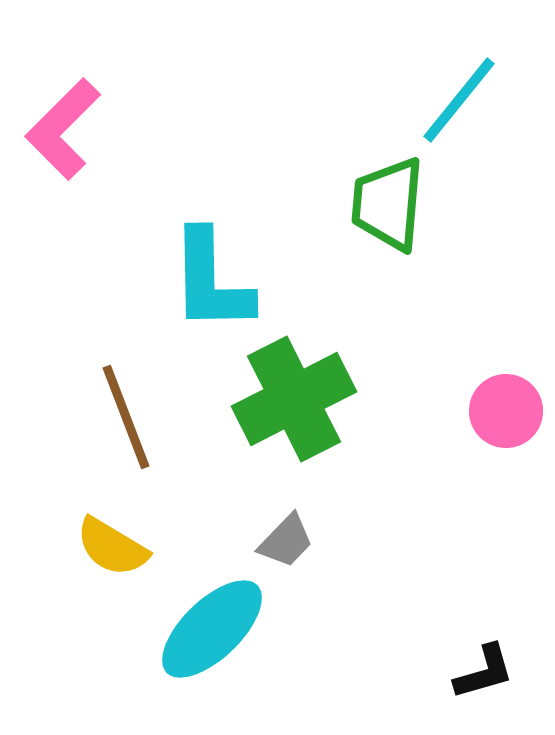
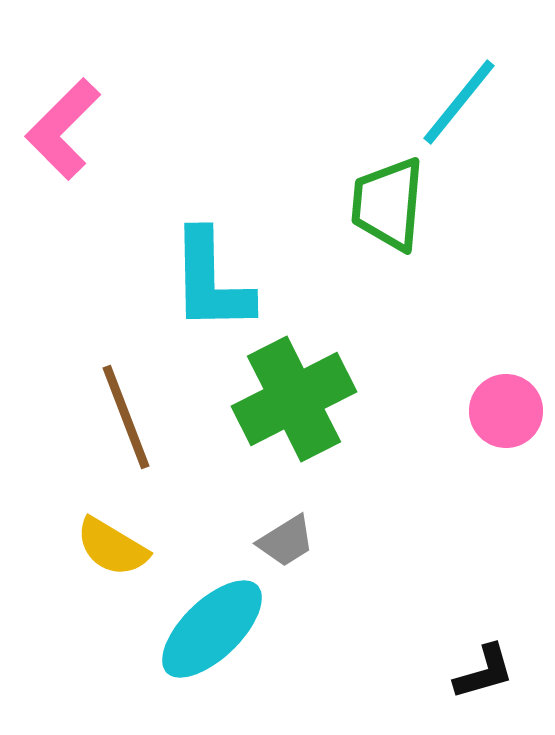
cyan line: moved 2 px down
gray trapezoid: rotated 14 degrees clockwise
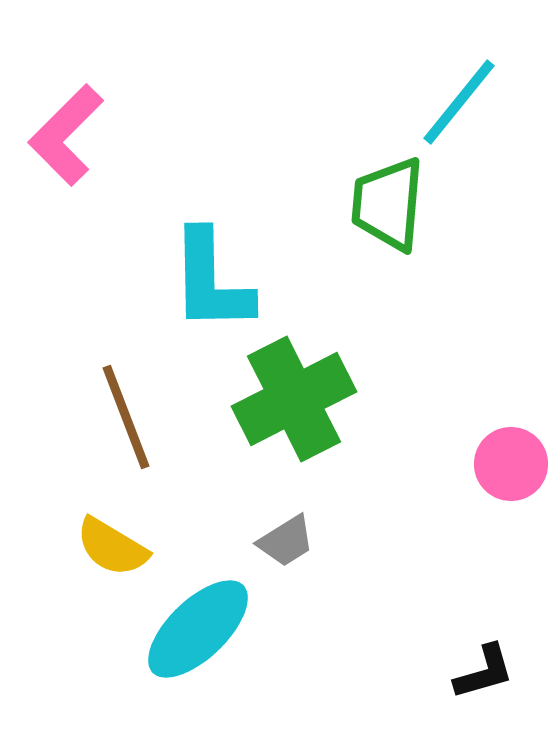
pink L-shape: moved 3 px right, 6 px down
pink circle: moved 5 px right, 53 px down
cyan ellipse: moved 14 px left
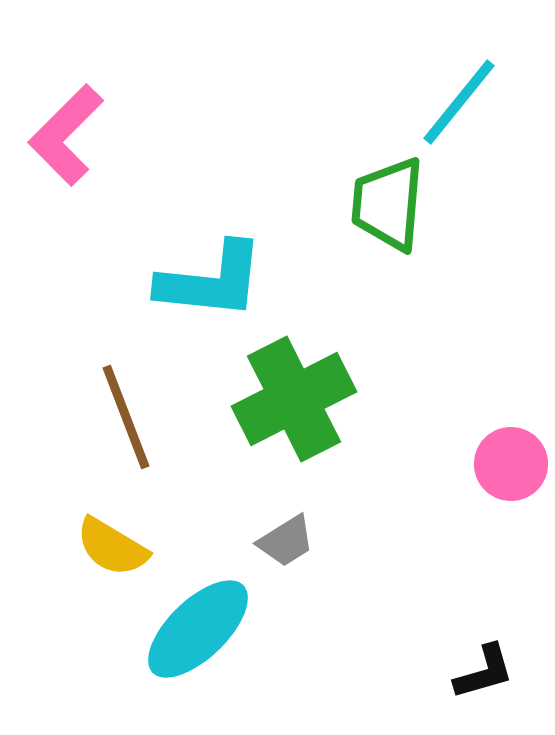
cyan L-shape: rotated 83 degrees counterclockwise
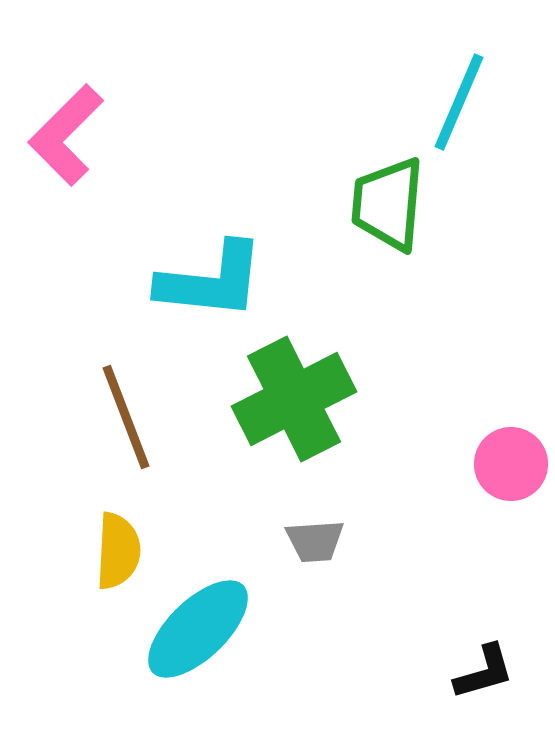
cyan line: rotated 16 degrees counterclockwise
gray trapezoid: moved 29 px right; rotated 28 degrees clockwise
yellow semicircle: moved 6 px right, 4 px down; rotated 118 degrees counterclockwise
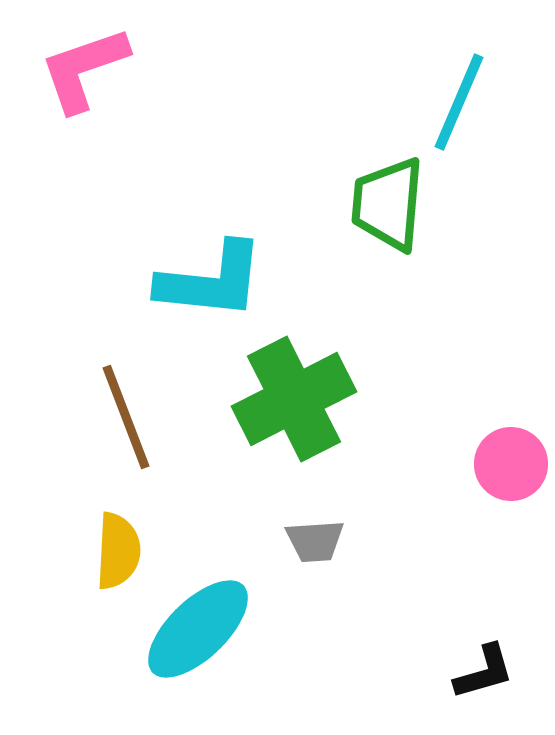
pink L-shape: moved 18 px right, 66 px up; rotated 26 degrees clockwise
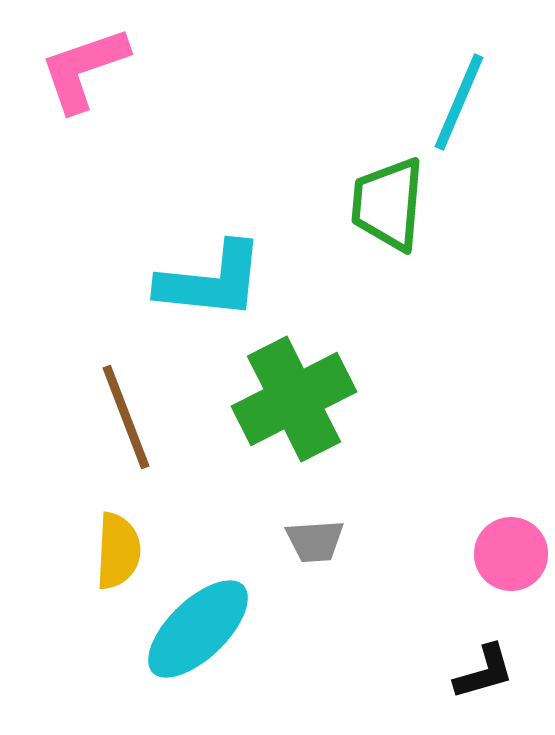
pink circle: moved 90 px down
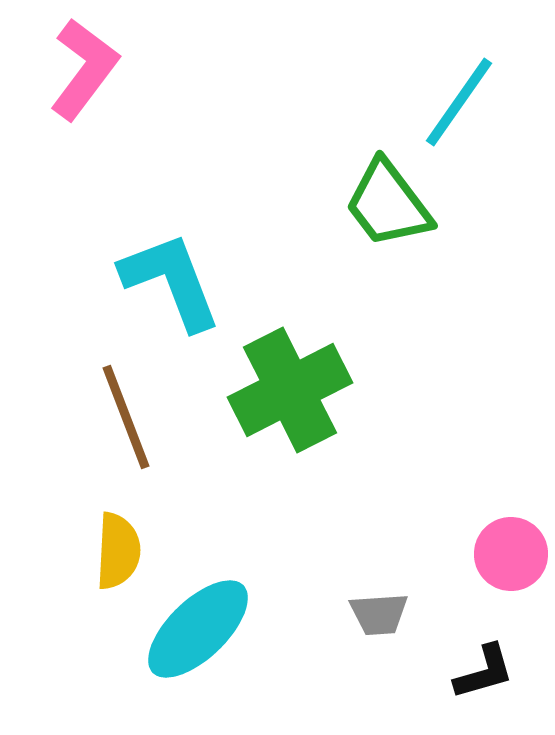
pink L-shape: rotated 146 degrees clockwise
cyan line: rotated 12 degrees clockwise
green trapezoid: rotated 42 degrees counterclockwise
cyan L-shape: moved 40 px left; rotated 117 degrees counterclockwise
green cross: moved 4 px left, 9 px up
gray trapezoid: moved 64 px right, 73 px down
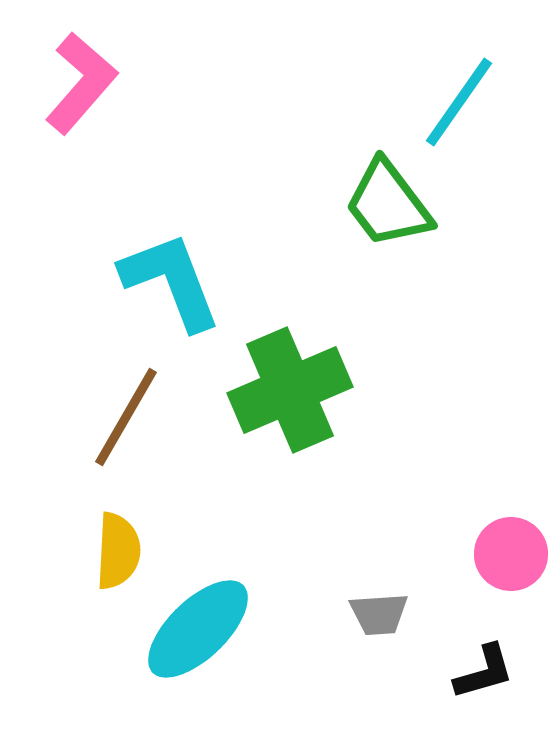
pink L-shape: moved 3 px left, 14 px down; rotated 4 degrees clockwise
green cross: rotated 4 degrees clockwise
brown line: rotated 51 degrees clockwise
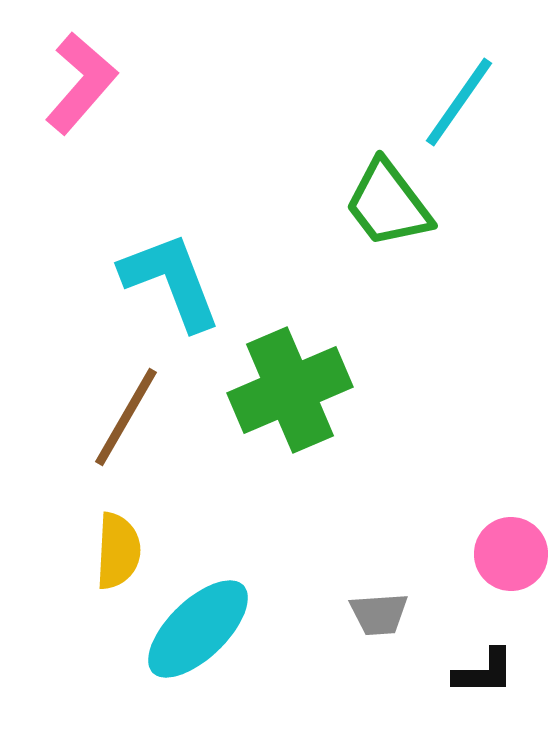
black L-shape: rotated 16 degrees clockwise
